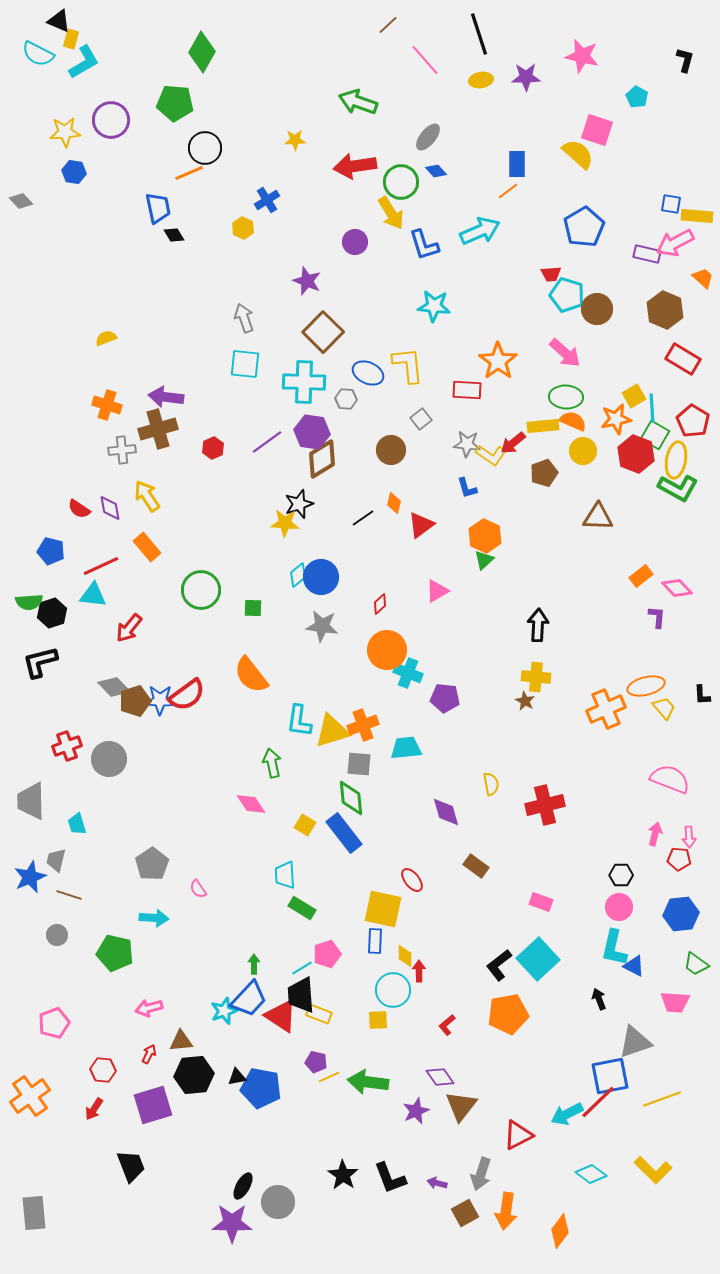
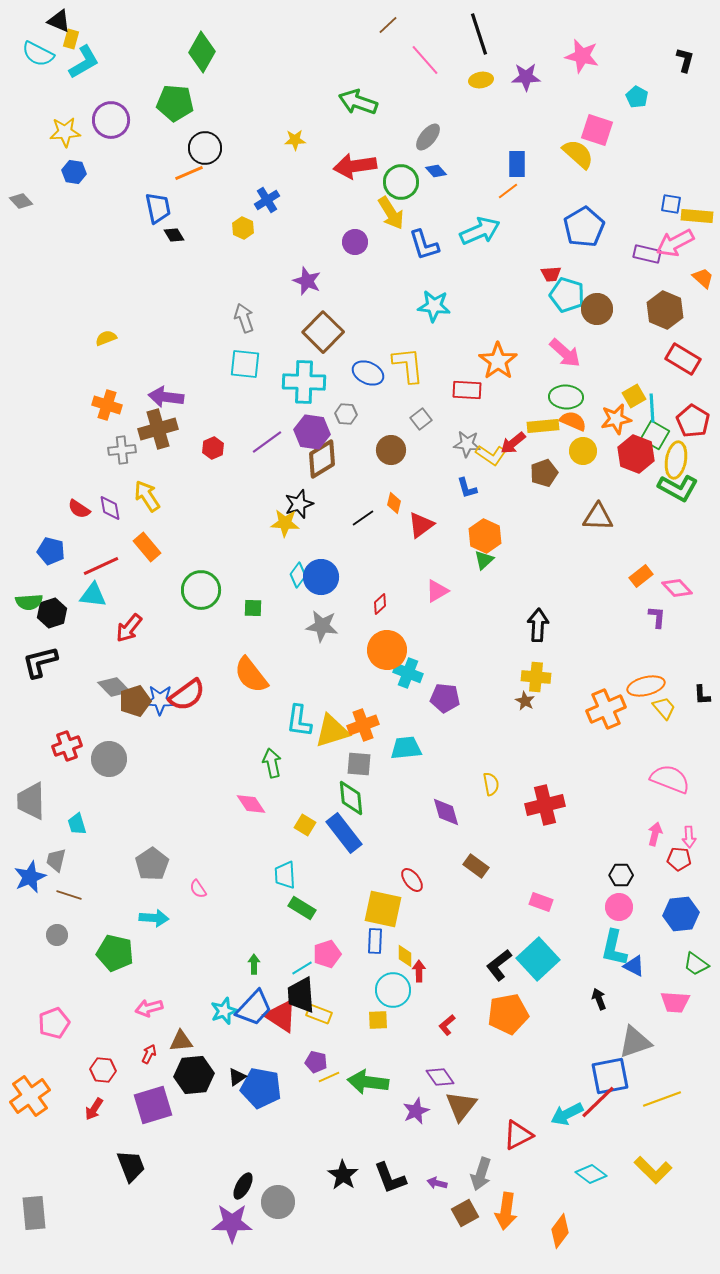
gray hexagon at (346, 399): moved 15 px down
cyan diamond at (298, 575): rotated 15 degrees counterclockwise
blue trapezoid at (249, 999): moved 5 px right, 9 px down
black triangle at (237, 1077): rotated 24 degrees counterclockwise
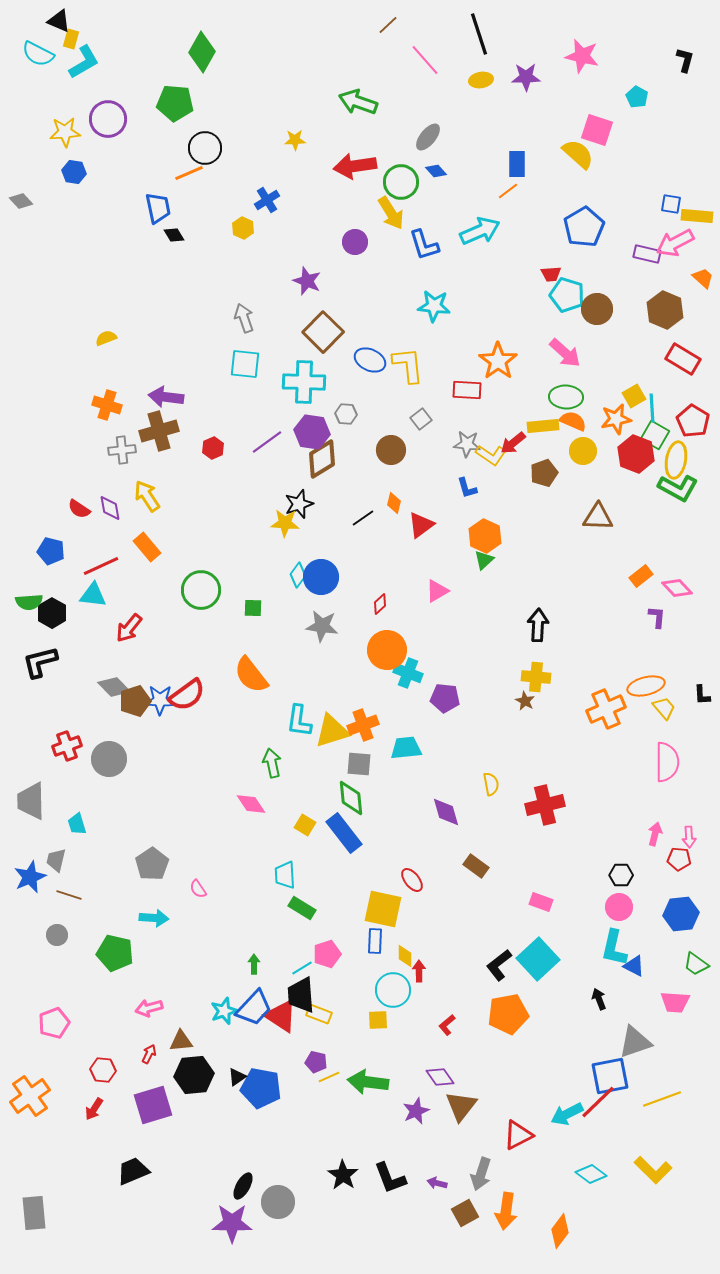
purple circle at (111, 120): moved 3 px left, 1 px up
blue ellipse at (368, 373): moved 2 px right, 13 px up
brown cross at (158, 429): moved 1 px right, 2 px down
black hexagon at (52, 613): rotated 12 degrees counterclockwise
pink semicircle at (670, 779): moved 3 px left, 17 px up; rotated 69 degrees clockwise
black trapezoid at (131, 1166): moved 2 px right, 5 px down; rotated 92 degrees counterclockwise
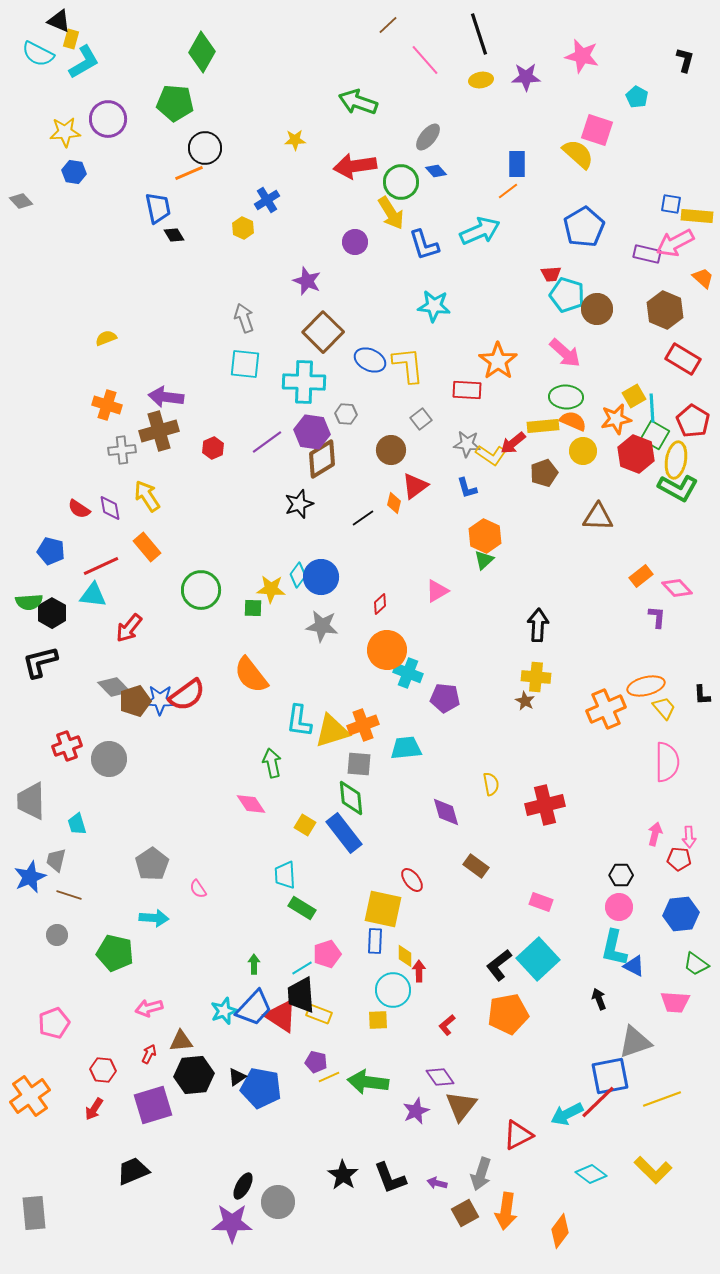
yellow star at (285, 523): moved 14 px left, 66 px down
red triangle at (421, 525): moved 6 px left, 39 px up
